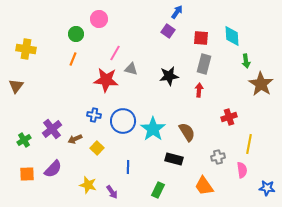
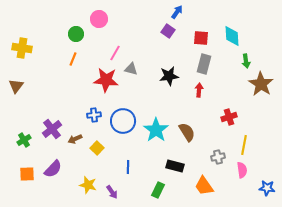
yellow cross: moved 4 px left, 1 px up
blue cross: rotated 16 degrees counterclockwise
cyan star: moved 3 px right, 1 px down
yellow line: moved 5 px left, 1 px down
black rectangle: moved 1 px right, 7 px down
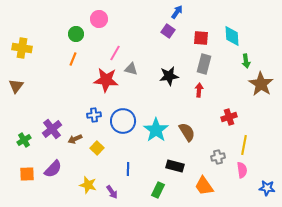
blue line: moved 2 px down
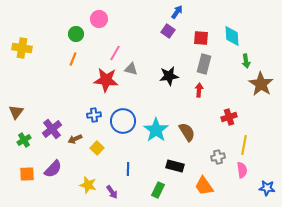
brown triangle: moved 26 px down
